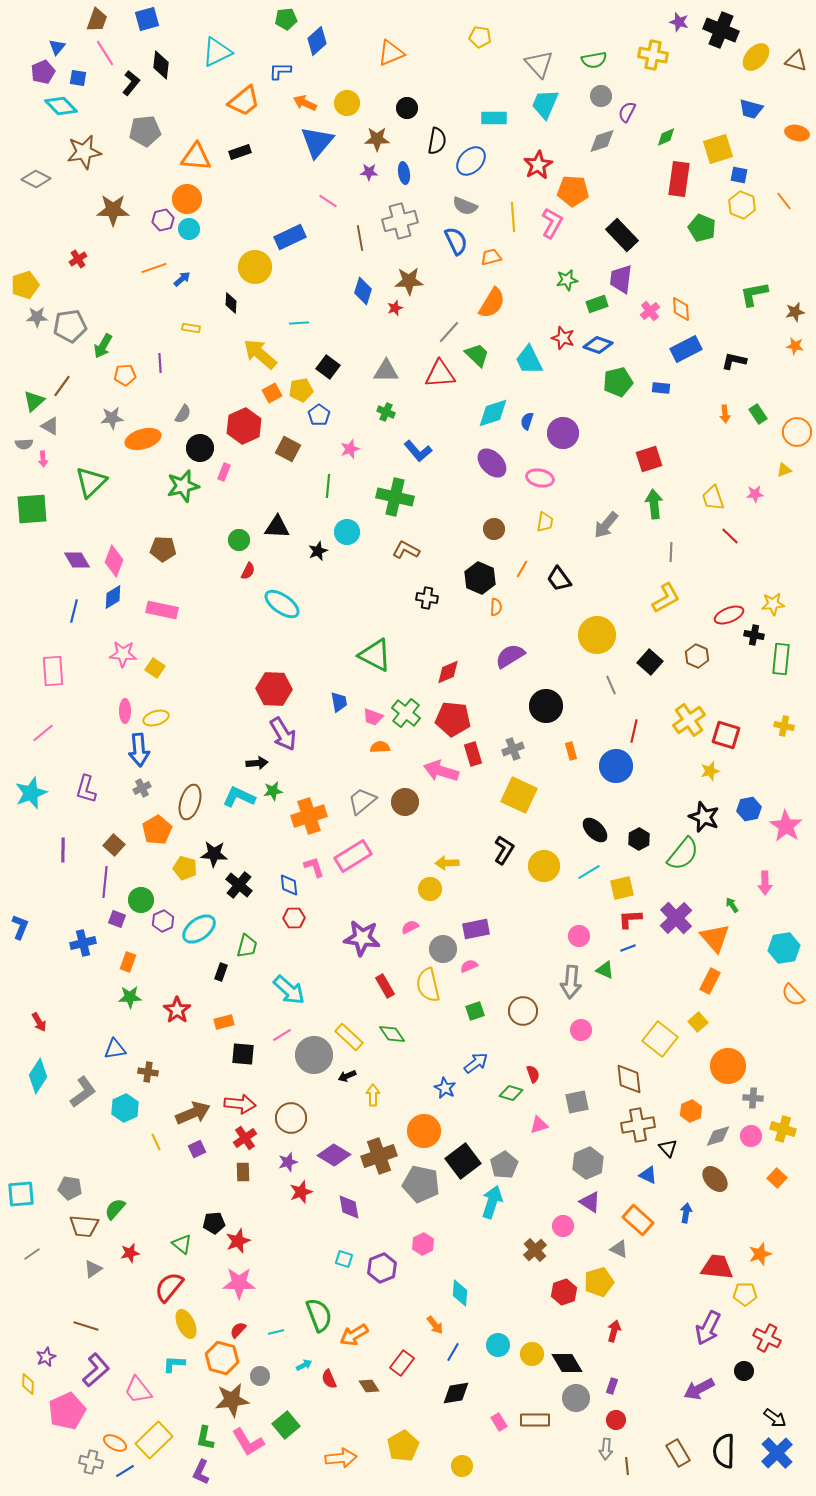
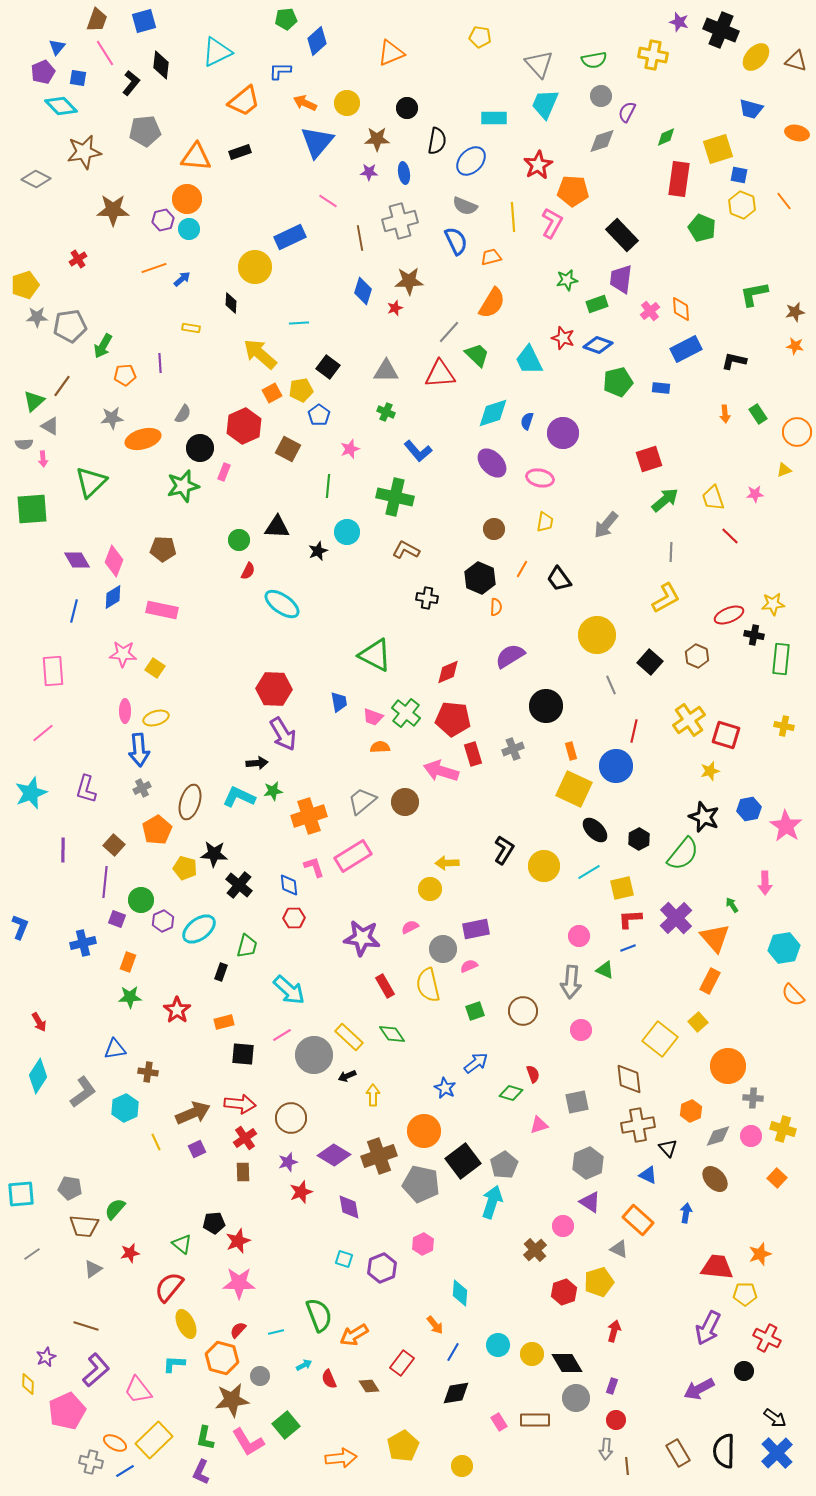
blue square at (147, 19): moved 3 px left, 2 px down
green arrow at (654, 504): moved 11 px right, 4 px up; rotated 56 degrees clockwise
yellow square at (519, 795): moved 55 px right, 6 px up
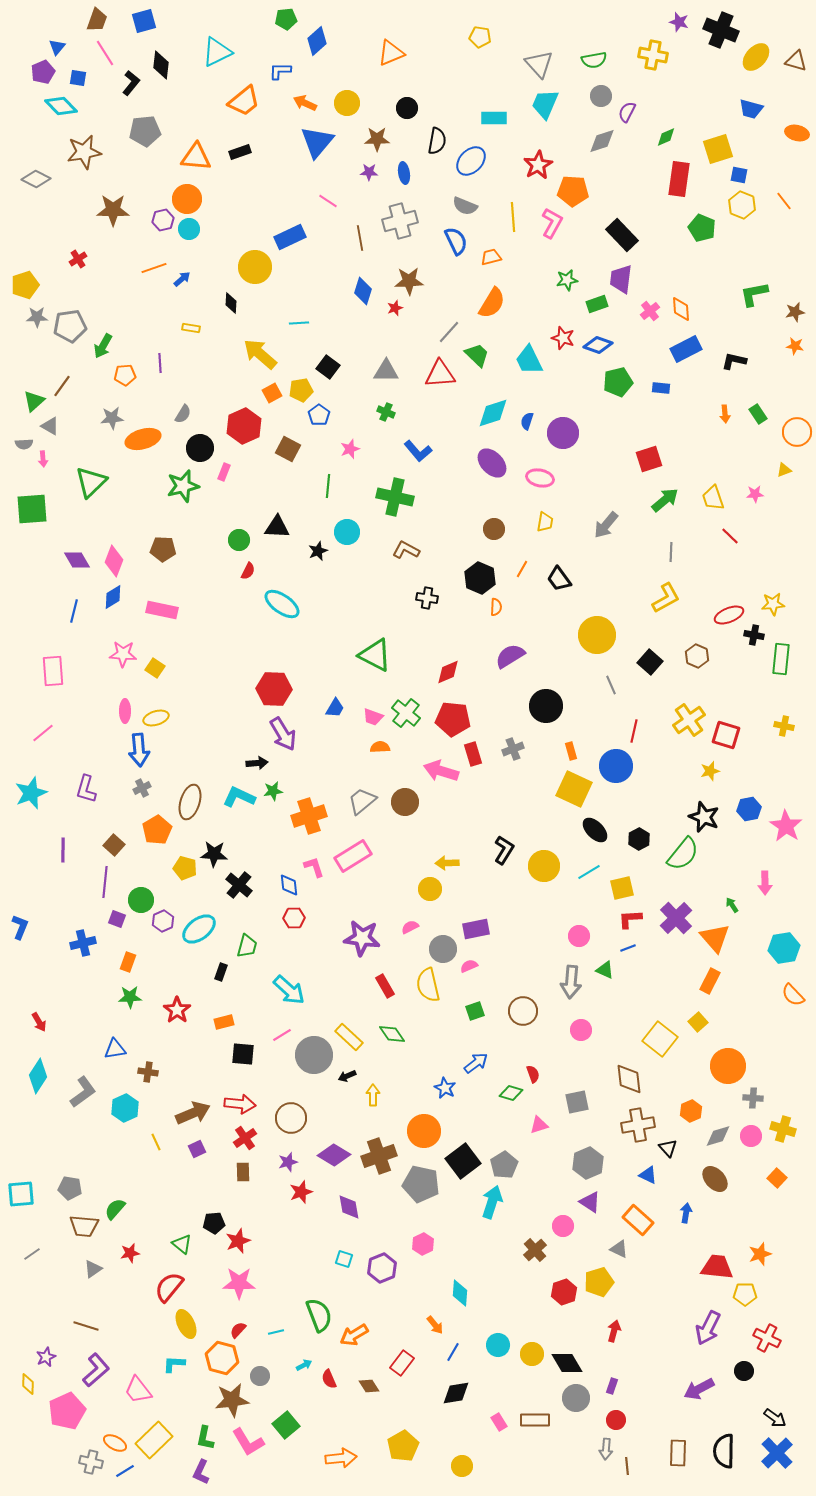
blue trapezoid at (339, 702): moved 4 px left, 6 px down; rotated 40 degrees clockwise
brown rectangle at (678, 1453): rotated 32 degrees clockwise
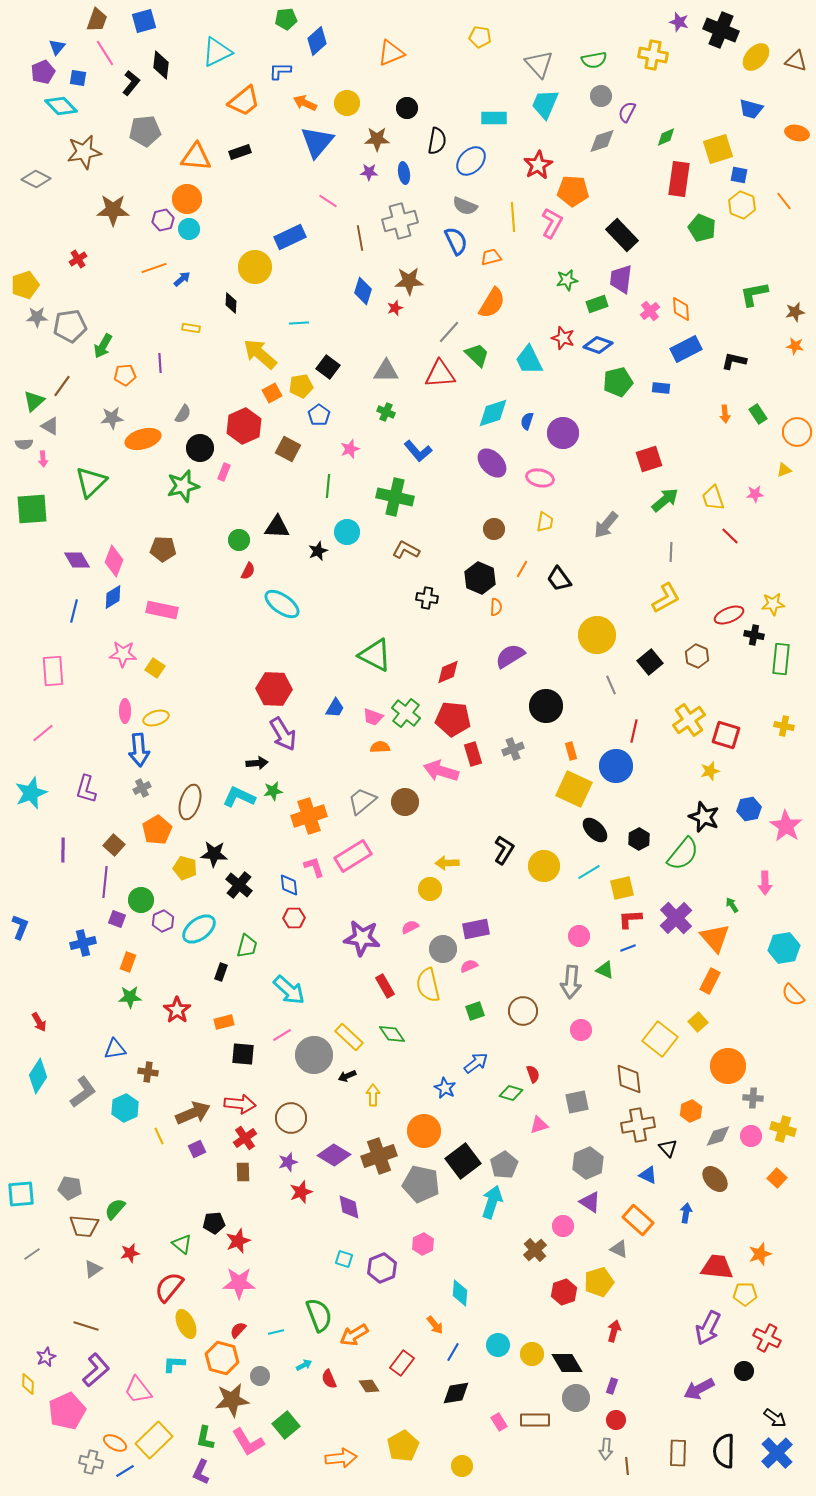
yellow pentagon at (301, 390): moved 4 px up
black square at (650, 662): rotated 10 degrees clockwise
yellow line at (156, 1142): moved 3 px right, 6 px up
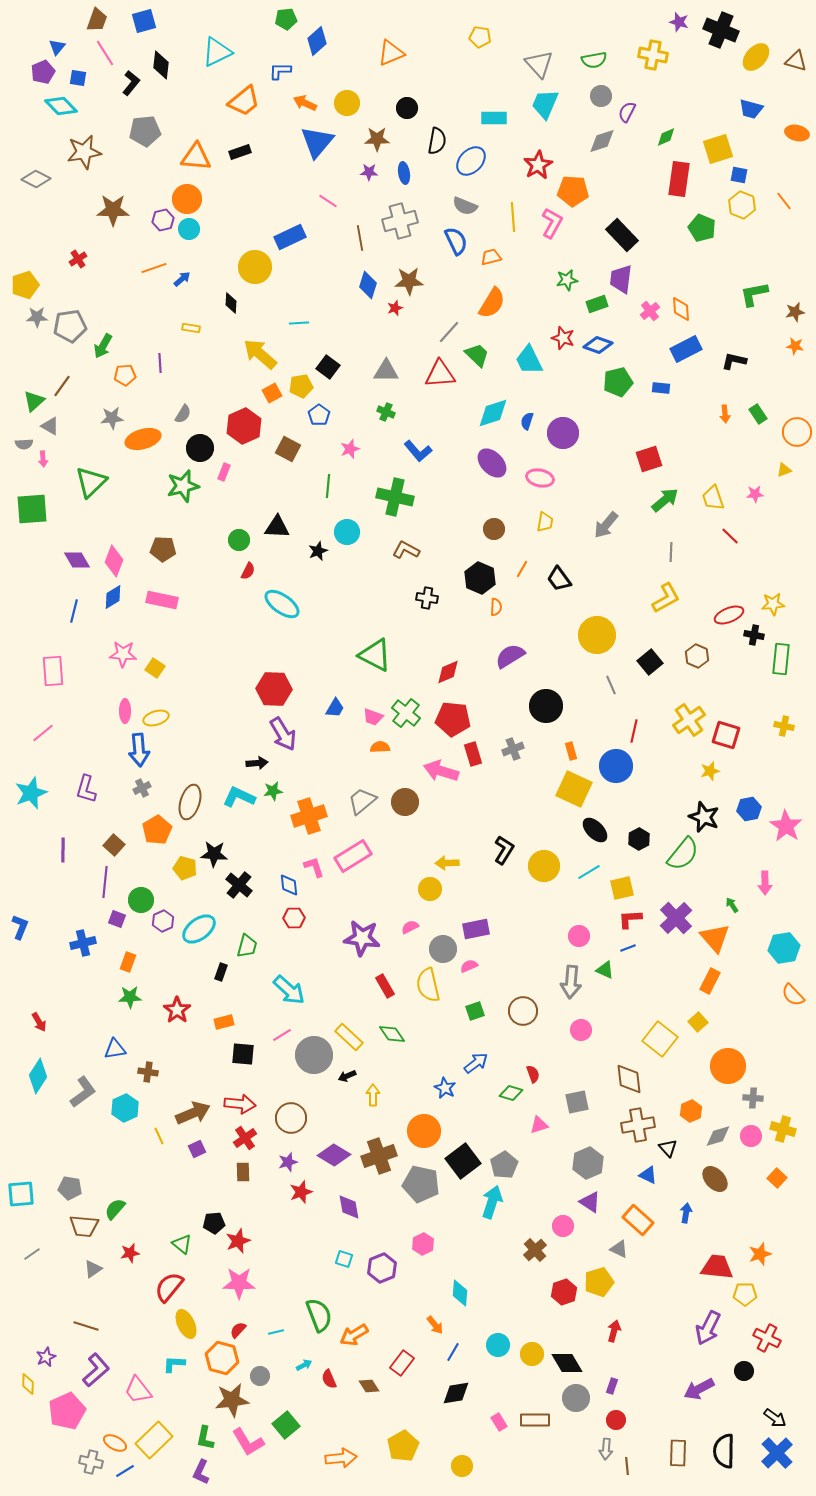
blue diamond at (363, 291): moved 5 px right, 6 px up
pink rectangle at (162, 610): moved 10 px up
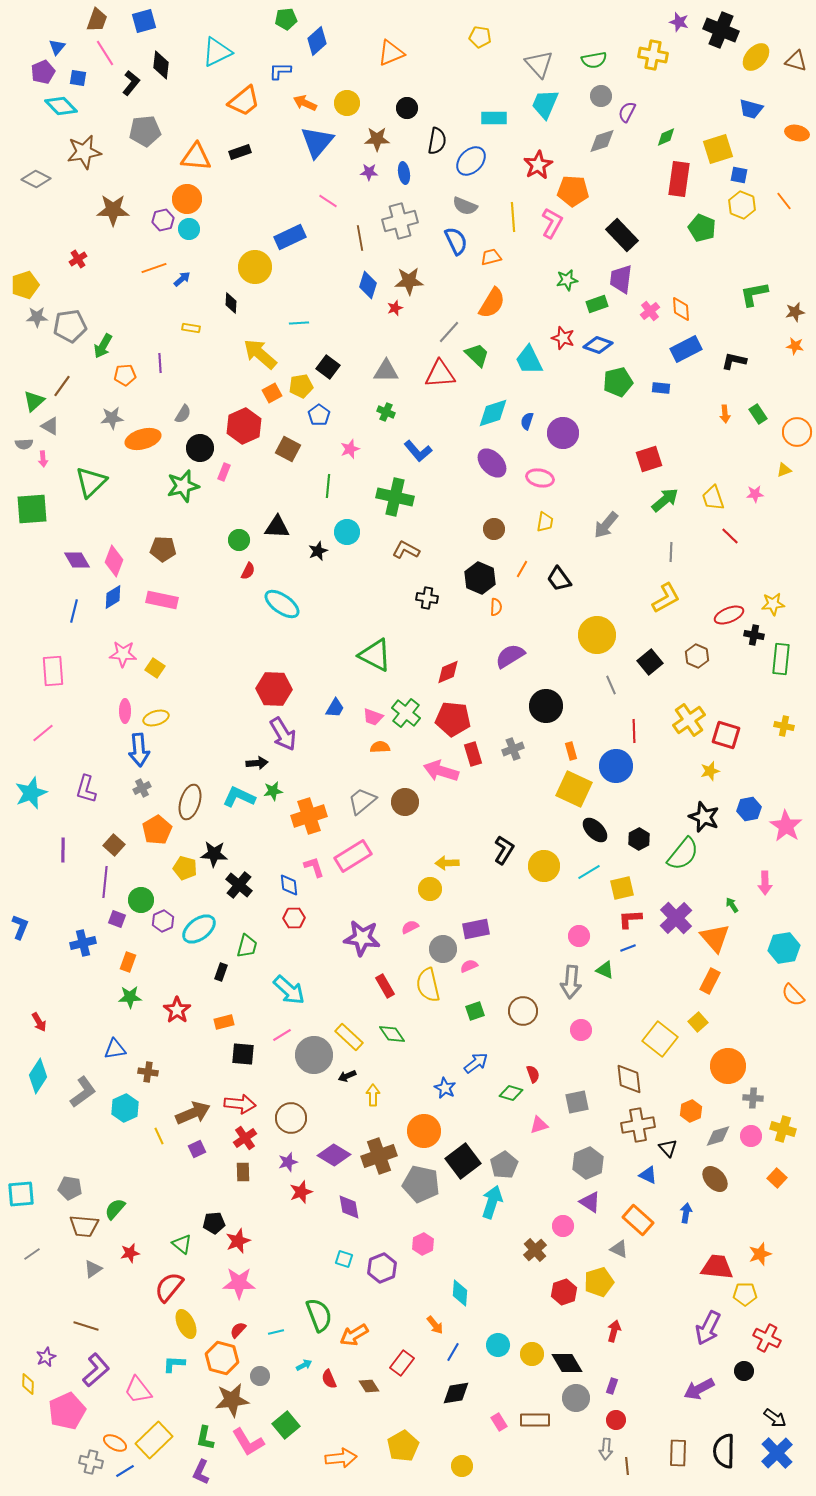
red line at (634, 731): rotated 15 degrees counterclockwise
